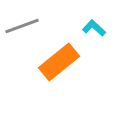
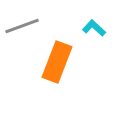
orange rectangle: moved 2 px left; rotated 30 degrees counterclockwise
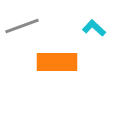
orange rectangle: rotated 69 degrees clockwise
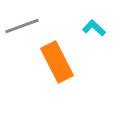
orange rectangle: rotated 63 degrees clockwise
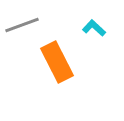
gray line: moved 1 px up
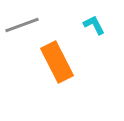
cyan L-shape: moved 3 px up; rotated 20 degrees clockwise
